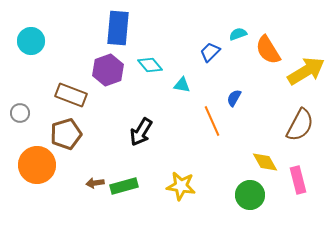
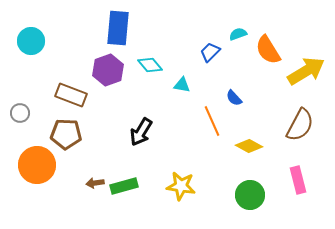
blue semicircle: rotated 72 degrees counterclockwise
brown pentagon: rotated 20 degrees clockwise
yellow diamond: moved 16 px left, 16 px up; rotated 32 degrees counterclockwise
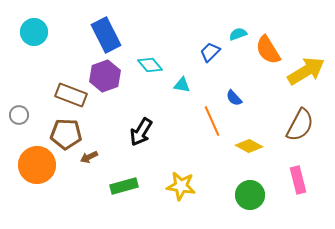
blue rectangle: moved 12 px left, 7 px down; rotated 32 degrees counterclockwise
cyan circle: moved 3 px right, 9 px up
purple hexagon: moved 3 px left, 6 px down
gray circle: moved 1 px left, 2 px down
brown arrow: moved 6 px left, 26 px up; rotated 18 degrees counterclockwise
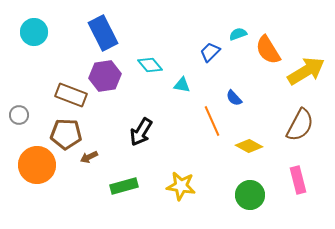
blue rectangle: moved 3 px left, 2 px up
purple hexagon: rotated 12 degrees clockwise
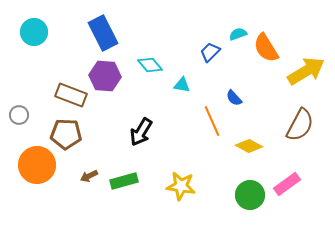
orange semicircle: moved 2 px left, 2 px up
purple hexagon: rotated 12 degrees clockwise
brown arrow: moved 19 px down
pink rectangle: moved 11 px left, 4 px down; rotated 68 degrees clockwise
green rectangle: moved 5 px up
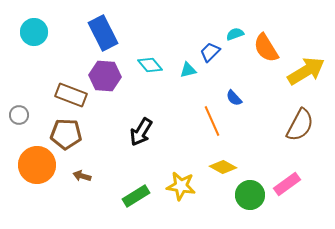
cyan semicircle: moved 3 px left
cyan triangle: moved 6 px right, 15 px up; rotated 24 degrees counterclockwise
yellow diamond: moved 26 px left, 21 px down
brown arrow: moved 7 px left; rotated 42 degrees clockwise
green rectangle: moved 12 px right, 15 px down; rotated 16 degrees counterclockwise
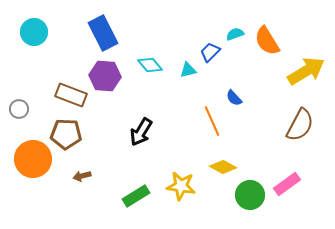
orange semicircle: moved 1 px right, 7 px up
gray circle: moved 6 px up
orange circle: moved 4 px left, 6 px up
brown arrow: rotated 30 degrees counterclockwise
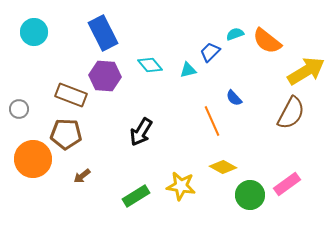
orange semicircle: rotated 20 degrees counterclockwise
brown semicircle: moved 9 px left, 12 px up
brown arrow: rotated 24 degrees counterclockwise
